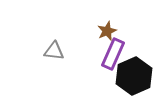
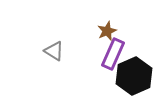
gray triangle: rotated 25 degrees clockwise
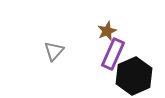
gray triangle: rotated 40 degrees clockwise
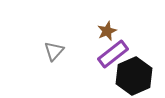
purple rectangle: rotated 28 degrees clockwise
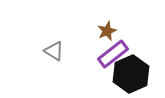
gray triangle: rotated 40 degrees counterclockwise
black hexagon: moved 3 px left, 2 px up
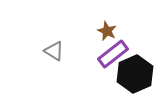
brown star: rotated 24 degrees counterclockwise
black hexagon: moved 4 px right
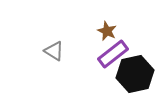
black hexagon: rotated 12 degrees clockwise
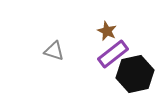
gray triangle: rotated 15 degrees counterclockwise
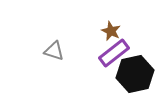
brown star: moved 4 px right
purple rectangle: moved 1 px right, 1 px up
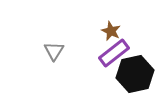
gray triangle: rotated 45 degrees clockwise
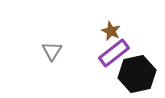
gray triangle: moved 2 px left
black hexagon: moved 2 px right
